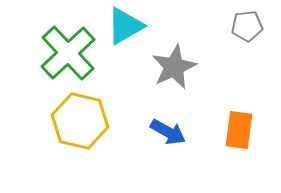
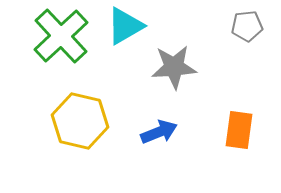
green cross: moved 7 px left, 17 px up
gray star: rotated 21 degrees clockwise
blue arrow: moved 9 px left; rotated 51 degrees counterclockwise
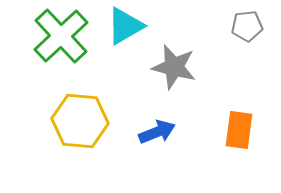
gray star: rotated 18 degrees clockwise
yellow hexagon: rotated 8 degrees counterclockwise
blue arrow: moved 2 px left
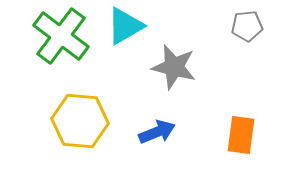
green cross: rotated 10 degrees counterclockwise
orange rectangle: moved 2 px right, 5 px down
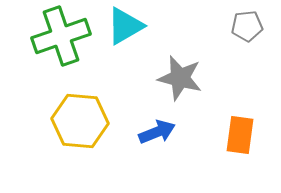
green cross: rotated 34 degrees clockwise
gray star: moved 6 px right, 11 px down
orange rectangle: moved 1 px left
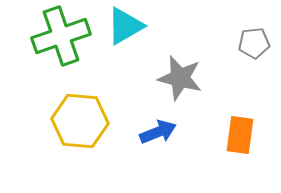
gray pentagon: moved 7 px right, 17 px down
blue arrow: moved 1 px right
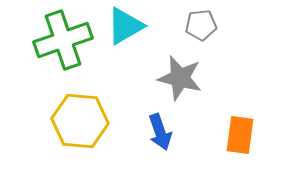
green cross: moved 2 px right, 4 px down
gray pentagon: moved 53 px left, 18 px up
blue arrow: moved 2 px right; rotated 93 degrees clockwise
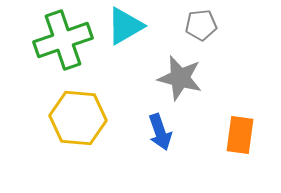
yellow hexagon: moved 2 px left, 3 px up
